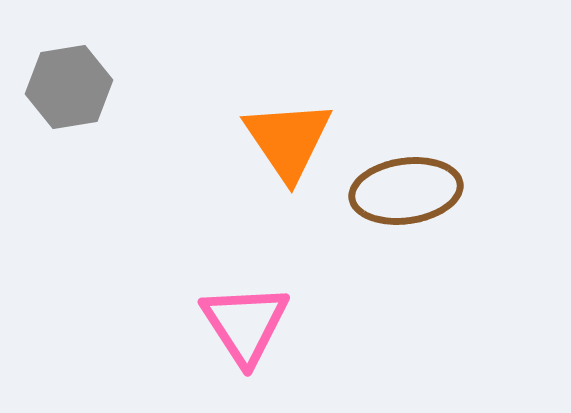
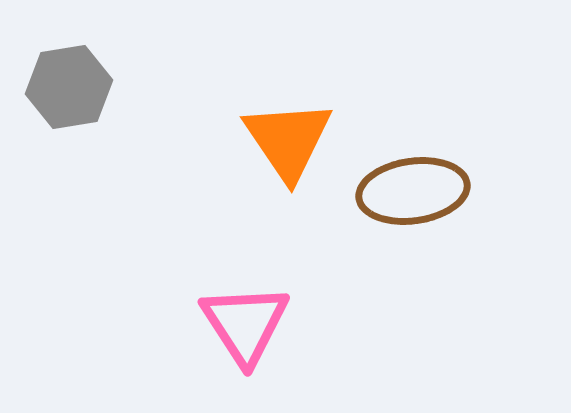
brown ellipse: moved 7 px right
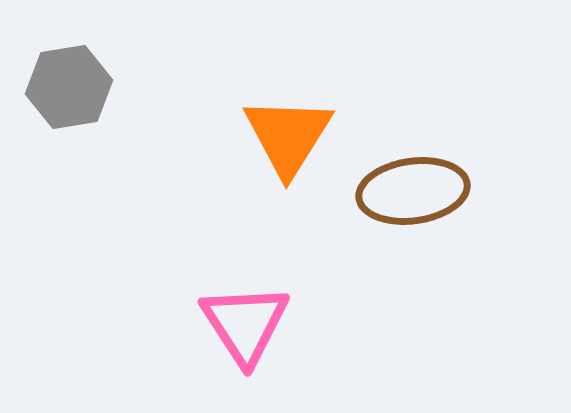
orange triangle: moved 4 px up; rotated 6 degrees clockwise
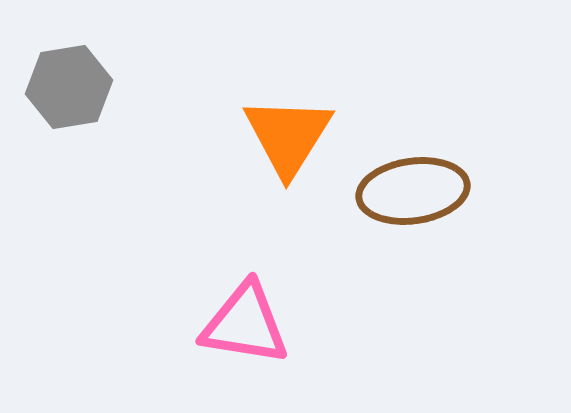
pink triangle: rotated 48 degrees counterclockwise
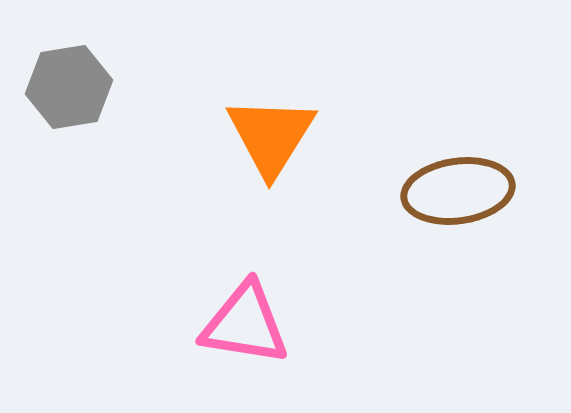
orange triangle: moved 17 px left
brown ellipse: moved 45 px right
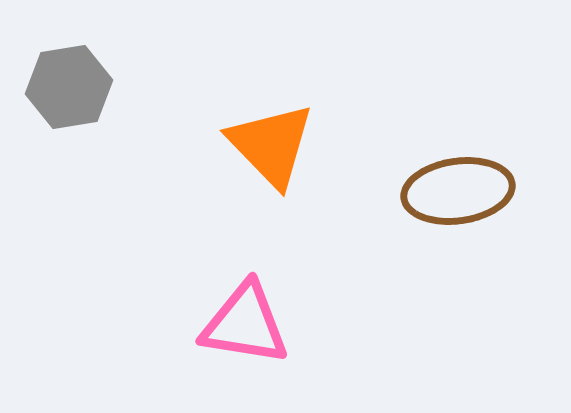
orange triangle: moved 9 px down; rotated 16 degrees counterclockwise
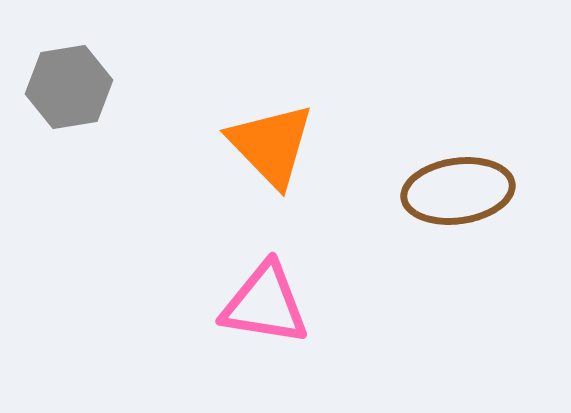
pink triangle: moved 20 px right, 20 px up
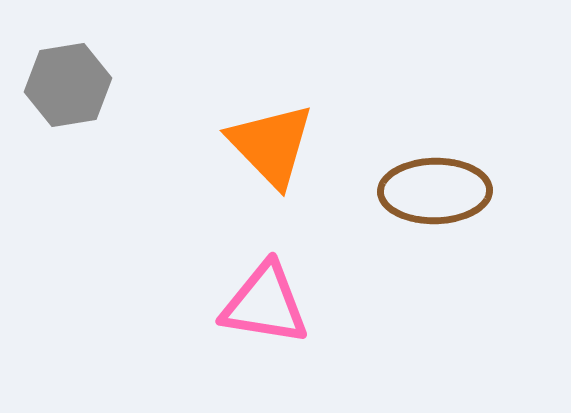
gray hexagon: moved 1 px left, 2 px up
brown ellipse: moved 23 px left; rotated 7 degrees clockwise
